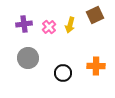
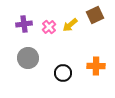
yellow arrow: rotated 35 degrees clockwise
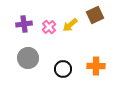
black circle: moved 4 px up
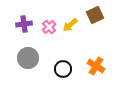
orange cross: rotated 30 degrees clockwise
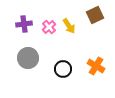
yellow arrow: moved 1 px left, 1 px down; rotated 84 degrees counterclockwise
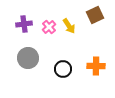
orange cross: rotated 30 degrees counterclockwise
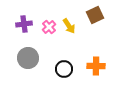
black circle: moved 1 px right
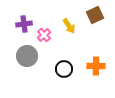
pink cross: moved 5 px left, 8 px down
gray circle: moved 1 px left, 2 px up
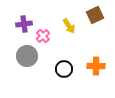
pink cross: moved 1 px left, 1 px down
